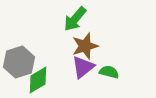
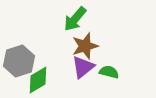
gray hexagon: moved 1 px up
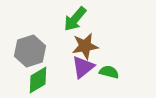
brown star: rotated 8 degrees clockwise
gray hexagon: moved 11 px right, 10 px up
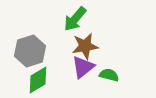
green semicircle: moved 3 px down
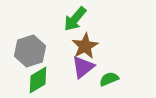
brown star: rotated 20 degrees counterclockwise
green semicircle: moved 4 px down; rotated 36 degrees counterclockwise
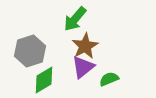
green diamond: moved 6 px right
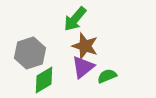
brown star: rotated 24 degrees counterclockwise
gray hexagon: moved 2 px down
green semicircle: moved 2 px left, 3 px up
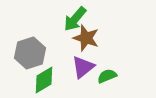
brown star: moved 1 px right, 8 px up
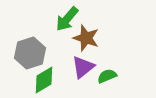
green arrow: moved 8 px left
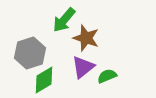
green arrow: moved 3 px left, 1 px down
